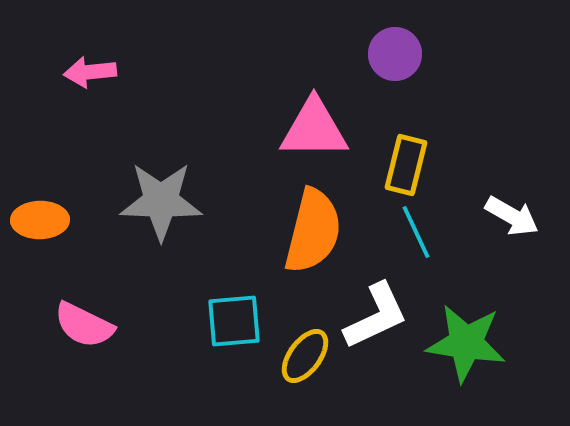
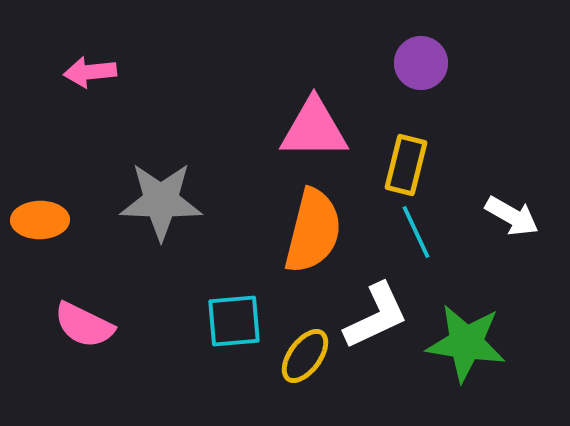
purple circle: moved 26 px right, 9 px down
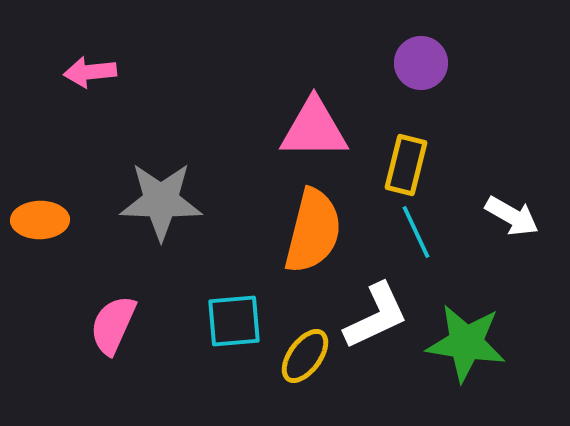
pink semicircle: moved 29 px right; rotated 88 degrees clockwise
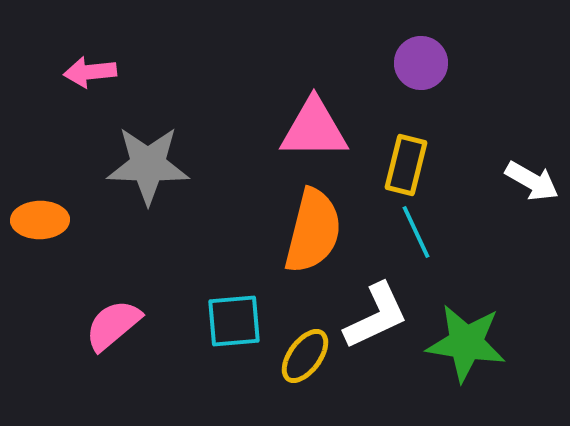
gray star: moved 13 px left, 36 px up
white arrow: moved 20 px right, 35 px up
pink semicircle: rotated 26 degrees clockwise
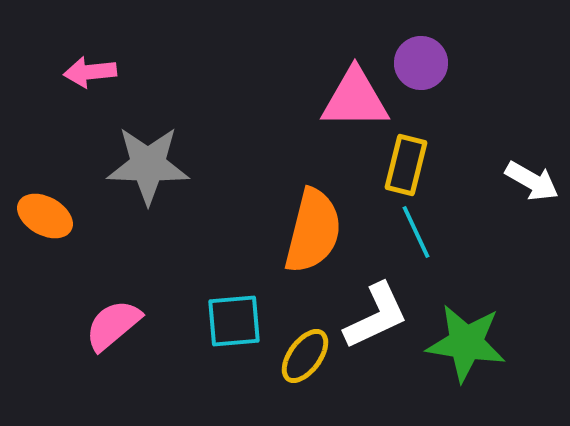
pink triangle: moved 41 px right, 30 px up
orange ellipse: moved 5 px right, 4 px up; rotated 30 degrees clockwise
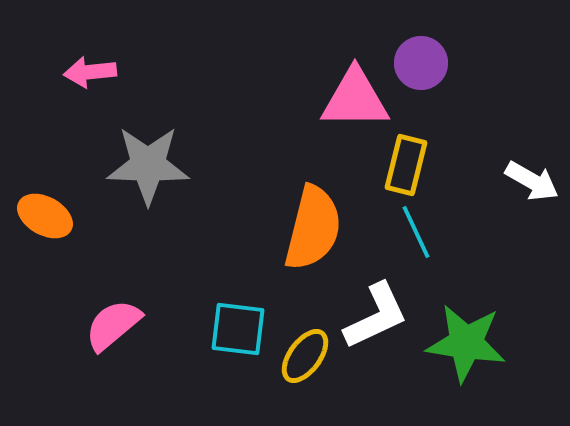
orange semicircle: moved 3 px up
cyan square: moved 4 px right, 8 px down; rotated 12 degrees clockwise
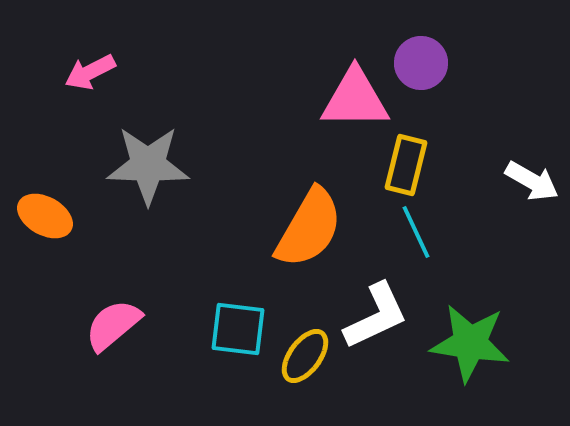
pink arrow: rotated 21 degrees counterclockwise
orange semicircle: moved 4 px left; rotated 16 degrees clockwise
green star: moved 4 px right
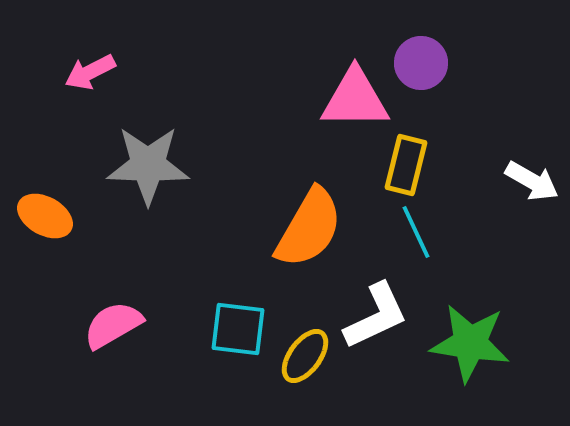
pink semicircle: rotated 10 degrees clockwise
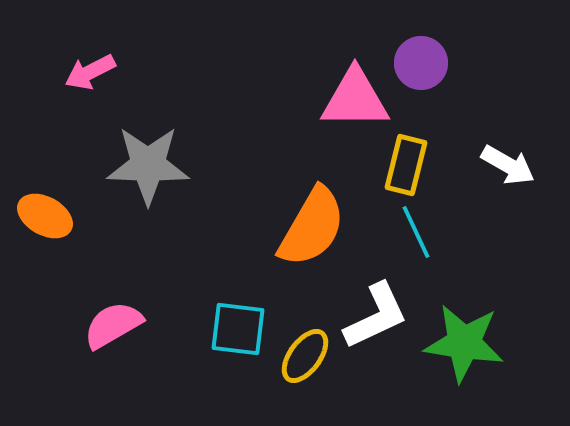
white arrow: moved 24 px left, 16 px up
orange semicircle: moved 3 px right, 1 px up
green star: moved 6 px left
